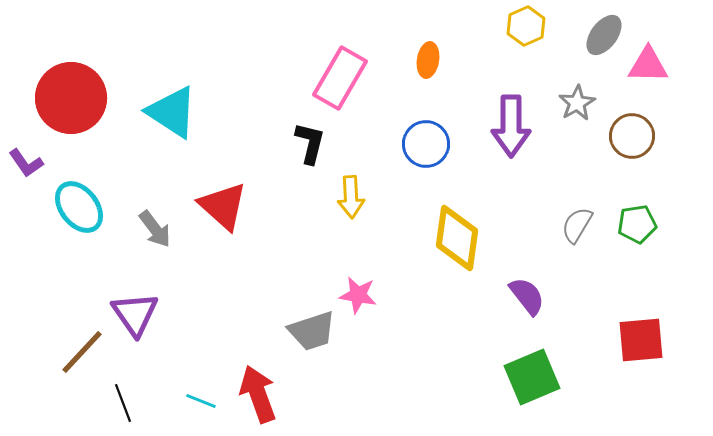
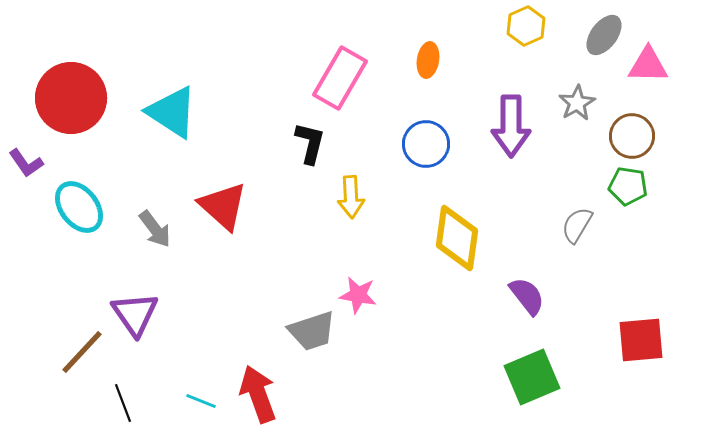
green pentagon: moved 9 px left, 38 px up; rotated 18 degrees clockwise
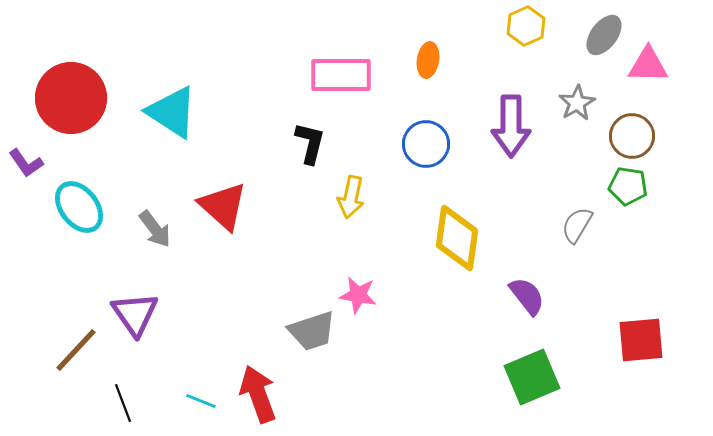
pink rectangle: moved 1 px right, 3 px up; rotated 60 degrees clockwise
yellow arrow: rotated 15 degrees clockwise
brown line: moved 6 px left, 2 px up
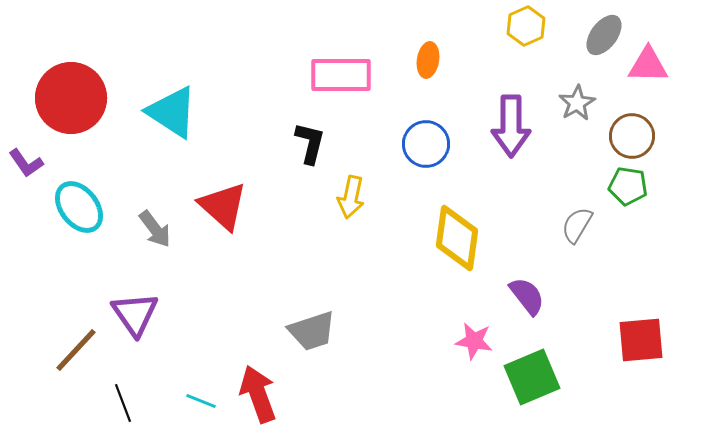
pink star: moved 116 px right, 46 px down
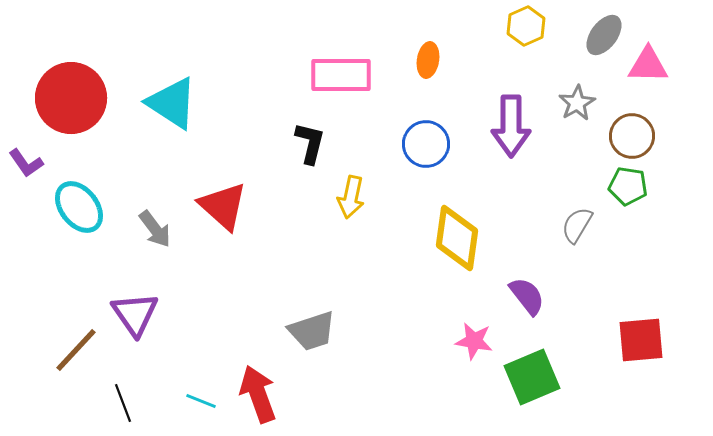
cyan triangle: moved 9 px up
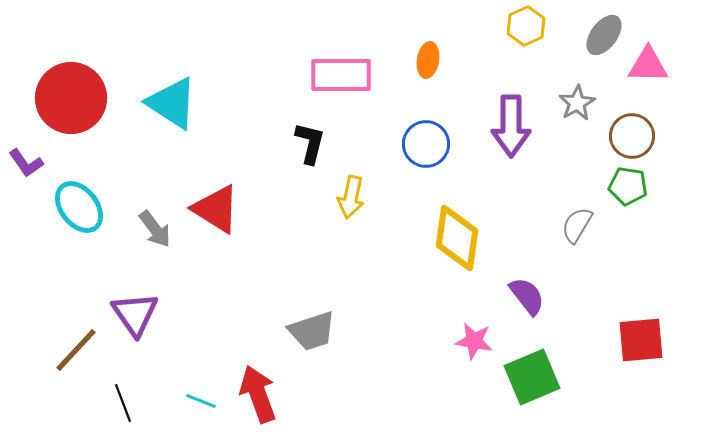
red triangle: moved 7 px left, 3 px down; rotated 10 degrees counterclockwise
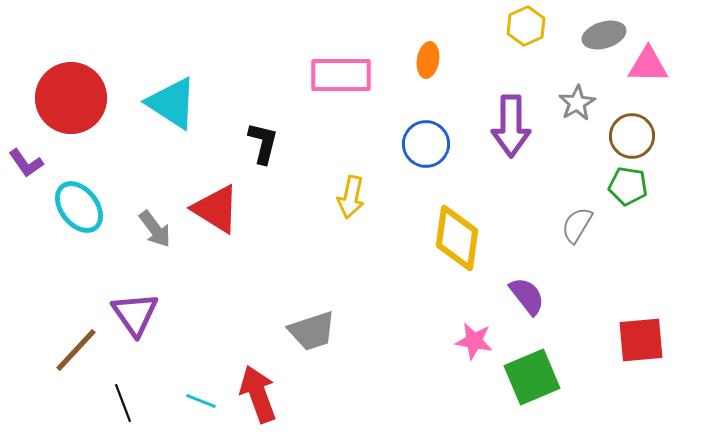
gray ellipse: rotated 36 degrees clockwise
black L-shape: moved 47 px left
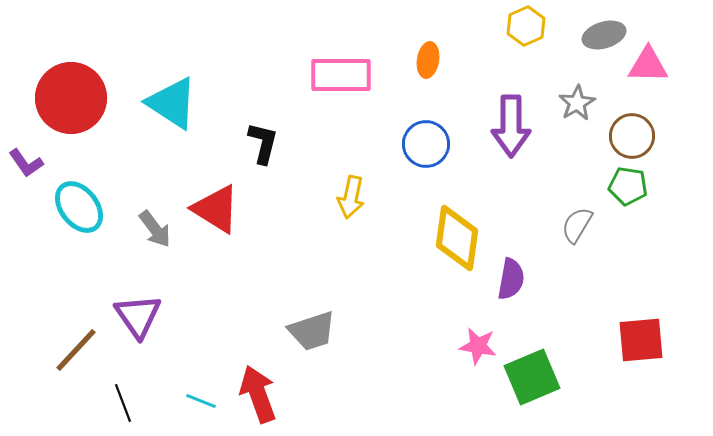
purple semicircle: moved 16 px left, 17 px up; rotated 48 degrees clockwise
purple triangle: moved 3 px right, 2 px down
pink star: moved 4 px right, 5 px down
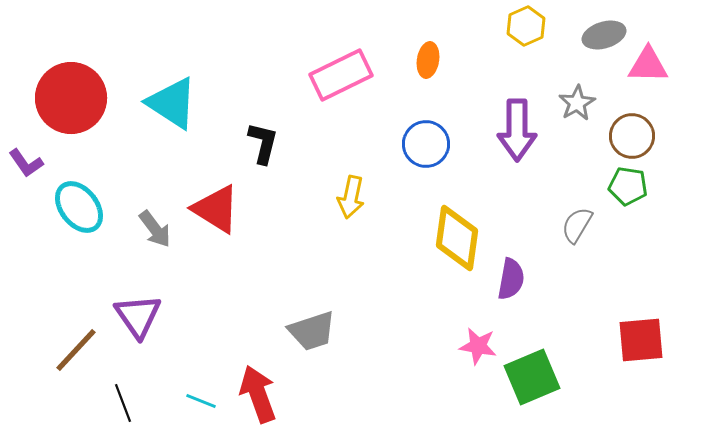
pink rectangle: rotated 26 degrees counterclockwise
purple arrow: moved 6 px right, 4 px down
